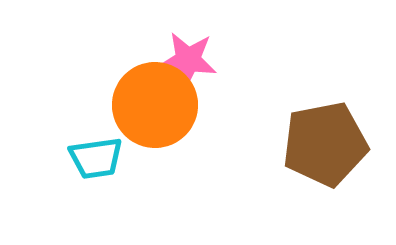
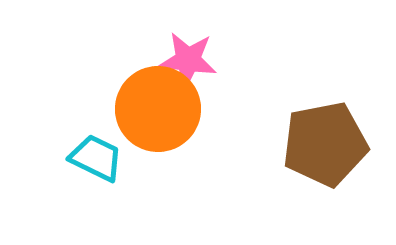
orange circle: moved 3 px right, 4 px down
cyan trapezoid: rotated 146 degrees counterclockwise
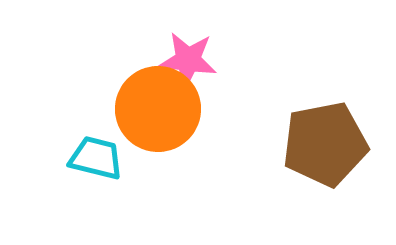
cyan trapezoid: rotated 12 degrees counterclockwise
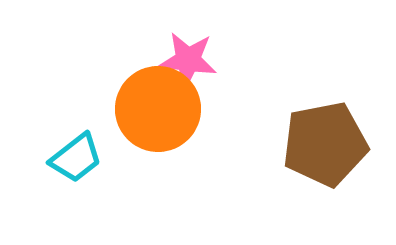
cyan trapezoid: moved 20 px left; rotated 128 degrees clockwise
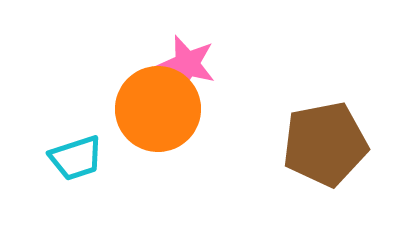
pink star: moved 1 px left, 4 px down; rotated 8 degrees clockwise
cyan trapezoid: rotated 20 degrees clockwise
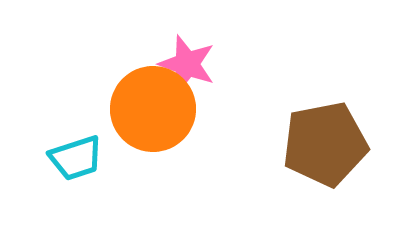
pink star: rotated 4 degrees clockwise
orange circle: moved 5 px left
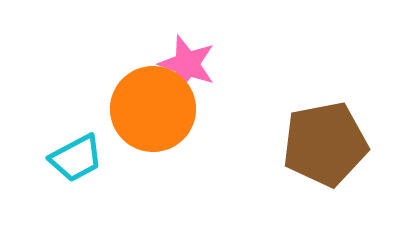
cyan trapezoid: rotated 10 degrees counterclockwise
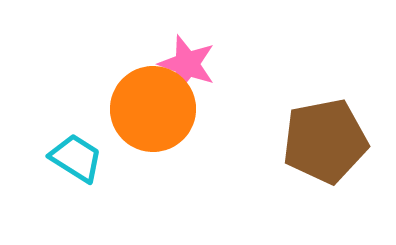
brown pentagon: moved 3 px up
cyan trapezoid: rotated 120 degrees counterclockwise
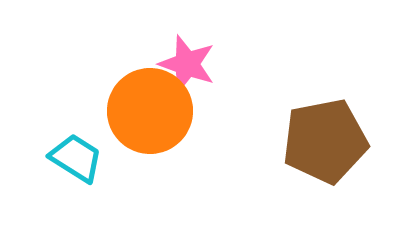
orange circle: moved 3 px left, 2 px down
